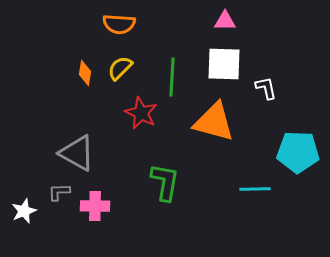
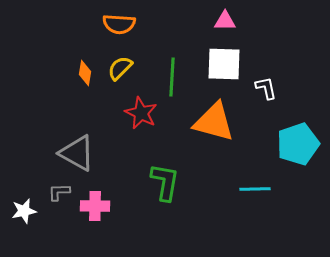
cyan pentagon: moved 8 px up; rotated 21 degrees counterclockwise
white star: rotated 10 degrees clockwise
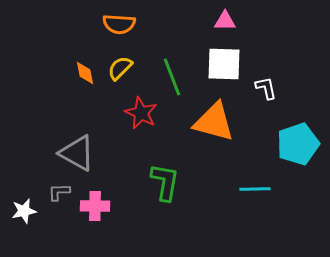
orange diamond: rotated 20 degrees counterclockwise
green line: rotated 24 degrees counterclockwise
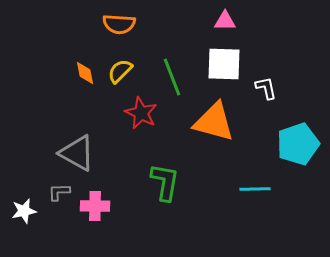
yellow semicircle: moved 3 px down
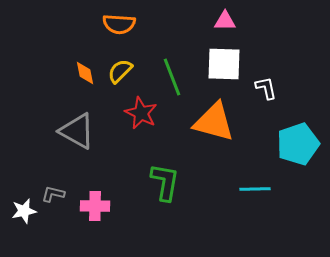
gray triangle: moved 22 px up
gray L-shape: moved 6 px left, 2 px down; rotated 15 degrees clockwise
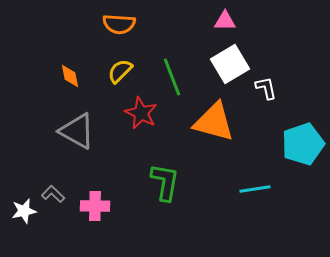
white square: moved 6 px right; rotated 33 degrees counterclockwise
orange diamond: moved 15 px left, 3 px down
cyan pentagon: moved 5 px right
cyan line: rotated 8 degrees counterclockwise
gray L-shape: rotated 30 degrees clockwise
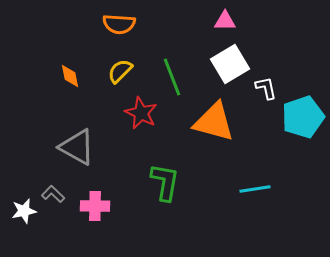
gray triangle: moved 16 px down
cyan pentagon: moved 27 px up
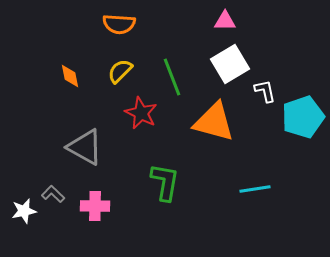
white L-shape: moved 1 px left, 3 px down
gray triangle: moved 8 px right
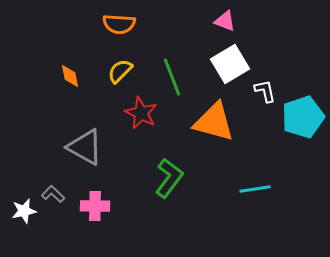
pink triangle: rotated 20 degrees clockwise
green L-shape: moved 4 px right, 4 px up; rotated 27 degrees clockwise
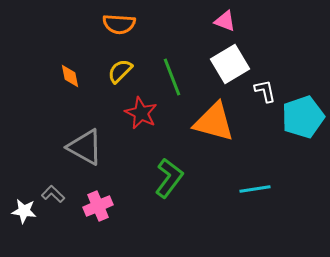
pink cross: moved 3 px right; rotated 24 degrees counterclockwise
white star: rotated 20 degrees clockwise
